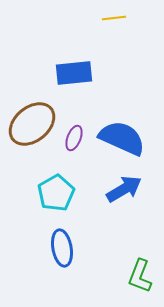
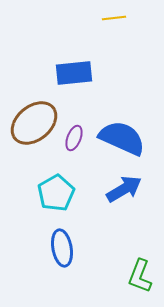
brown ellipse: moved 2 px right, 1 px up
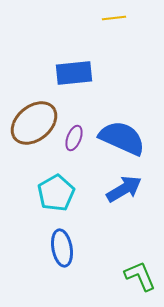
green L-shape: rotated 136 degrees clockwise
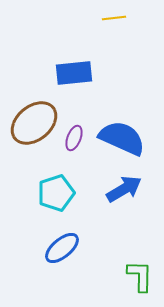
cyan pentagon: rotated 12 degrees clockwise
blue ellipse: rotated 60 degrees clockwise
green L-shape: rotated 24 degrees clockwise
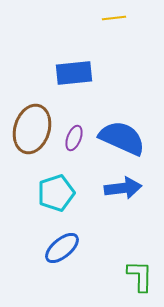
brown ellipse: moved 2 px left, 6 px down; rotated 33 degrees counterclockwise
blue arrow: moved 1 px left, 1 px up; rotated 24 degrees clockwise
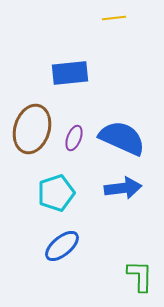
blue rectangle: moved 4 px left
blue ellipse: moved 2 px up
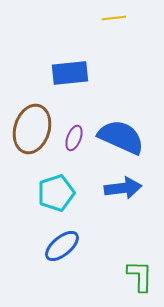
blue semicircle: moved 1 px left, 1 px up
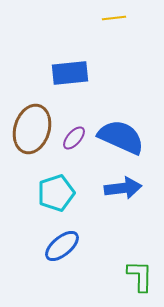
purple ellipse: rotated 20 degrees clockwise
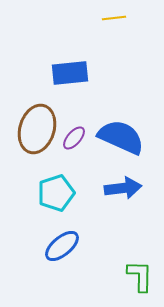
brown ellipse: moved 5 px right
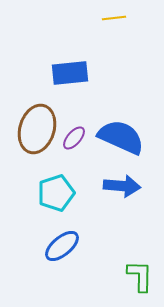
blue arrow: moved 1 px left, 2 px up; rotated 12 degrees clockwise
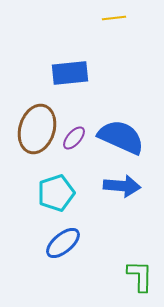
blue ellipse: moved 1 px right, 3 px up
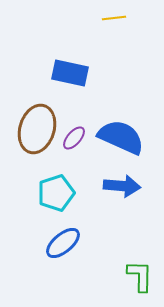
blue rectangle: rotated 18 degrees clockwise
